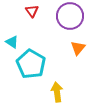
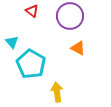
red triangle: rotated 16 degrees counterclockwise
cyan triangle: rotated 16 degrees clockwise
orange triangle: rotated 42 degrees counterclockwise
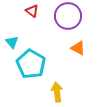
purple circle: moved 2 px left
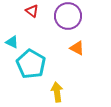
cyan triangle: rotated 24 degrees counterclockwise
orange triangle: moved 1 px left
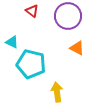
cyan pentagon: rotated 16 degrees counterclockwise
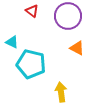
yellow arrow: moved 4 px right
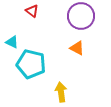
purple circle: moved 13 px right
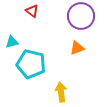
cyan triangle: rotated 40 degrees counterclockwise
orange triangle: rotated 49 degrees counterclockwise
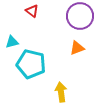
purple circle: moved 1 px left
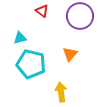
red triangle: moved 10 px right
cyan triangle: moved 8 px right, 4 px up
orange triangle: moved 7 px left, 6 px down; rotated 28 degrees counterclockwise
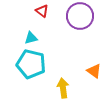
cyan triangle: moved 11 px right
orange triangle: moved 24 px right, 17 px down; rotated 35 degrees counterclockwise
yellow arrow: moved 2 px right, 4 px up
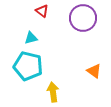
purple circle: moved 3 px right, 2 px down
cyan pentagon: moved 3 px left, 2 px down
yellow arrow: moved 10 px left, 4 px down
